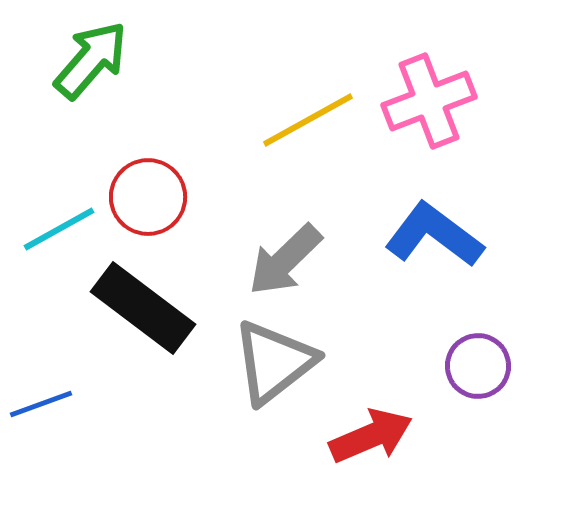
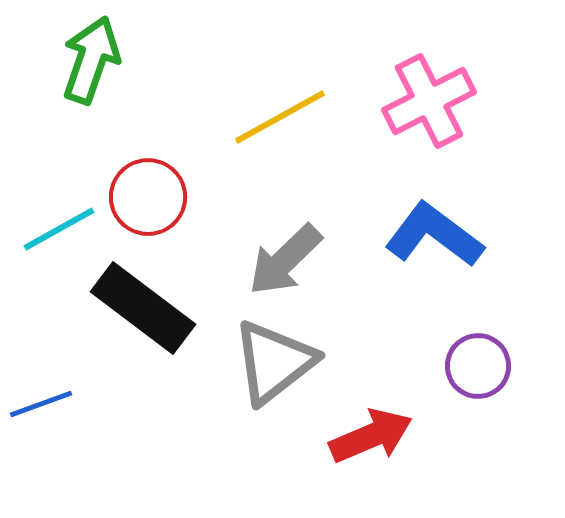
green arrow: rotated 22 degrees counterclockwise
pink cross: rotated 6 degrees counterclockwise
yellow line: moved 28 px left, 3 px up
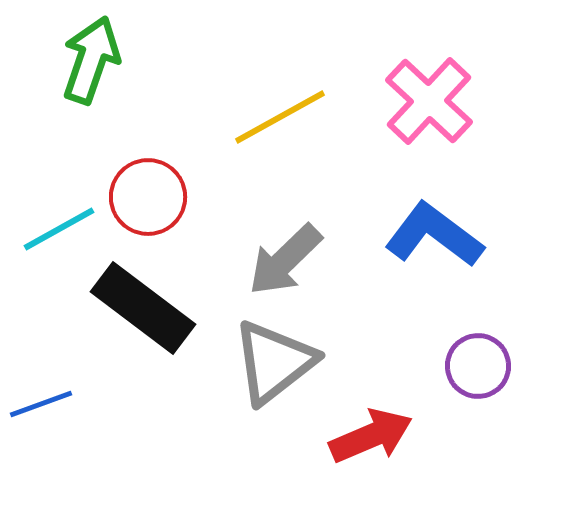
pink cross: rotated 20 degrees counterclockwise
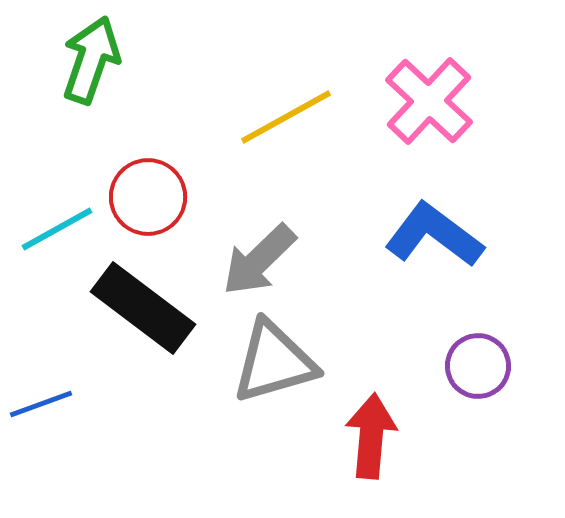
yellow line: moved 6 px right
cyan line: moved 2 px left
gray arrow: moved 26 px left
gray triangle: rotated 22 degrees clockwise
red arrow: rotated 62 degrees counterclockwise
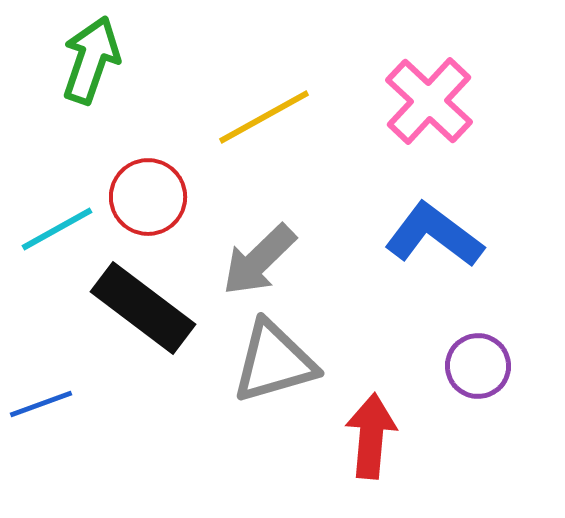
yellow line: moved 22 px left
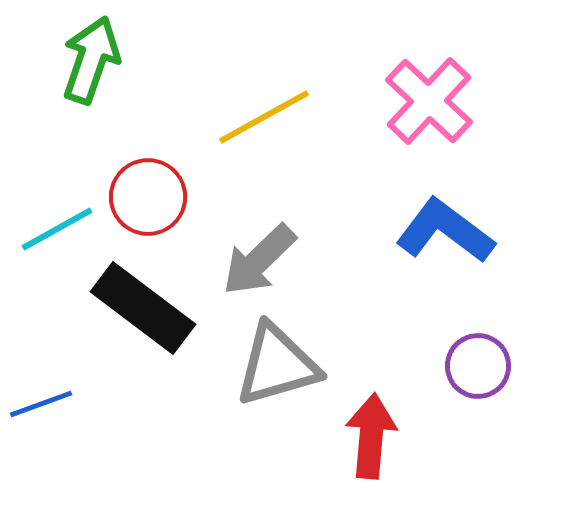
blue L-shape: moved 11 px right, 4 px up
gray triangle: moved 3 px right, 3 px down
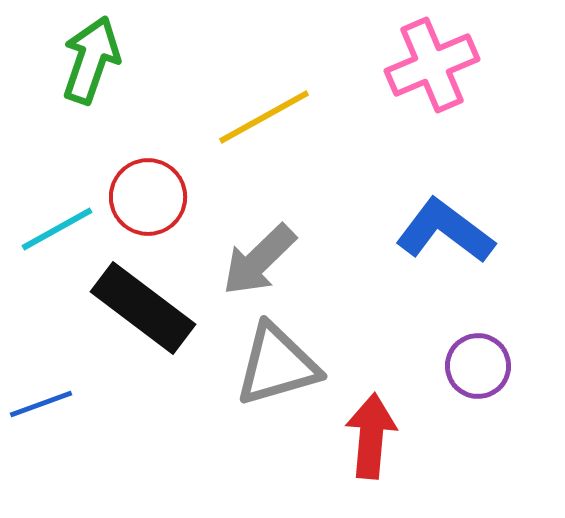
pink cross: moved 3 px right, 36 px up; rotated 24 degrees clockwise
